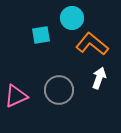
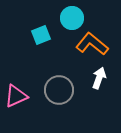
cyan square: rotated 12 degrees counterclockwise
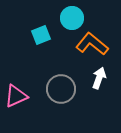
gray circle: moved 2 px right, 1 px up
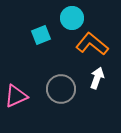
white arrow: moved 2 px left
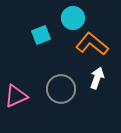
cyan circle: moved 1 px right
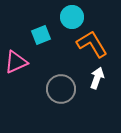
cyan circle: moved 1 px left, 1 px up
orange L-shape: rotated 20 degrees clockwise
pink triangle: moved 34 px up
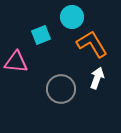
pink triangle: rotated 30 degrees clockwise
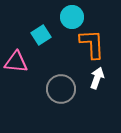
cyan square: rotated 12 degrees counterclockwise
orange L-shape: rotated 28 degrees clockwise
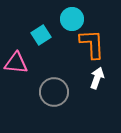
cyan circle: moved 2 px down
pink triangle: moved 1 px down
gray circle: moved 7 px left, 3 px down
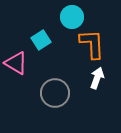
cyan circle: moved 2 px up
cyan square: moved 5 px down
pink triangle: rotated 25 degrees clockwise
gray circle: moved 1 px right, 1 px down
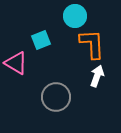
cyan circle: moved 3 px right, 1 px up
cyan square: rotated 12 degrees clockwise
white arrow: moved 2 px up
gray circle: moved 1 px right, 4 px down
